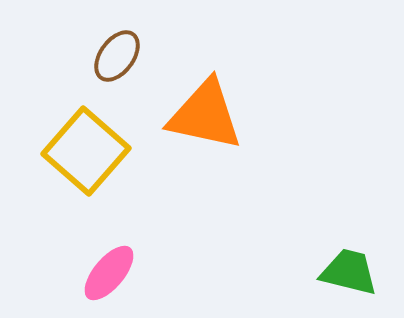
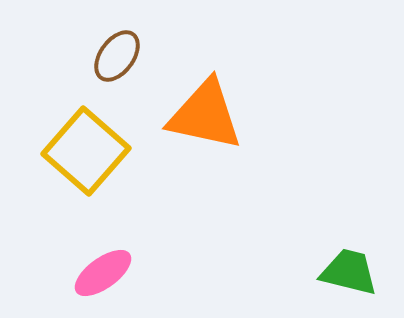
pink ellipse: moved 6 px left; rotated 14 degrees clockwise
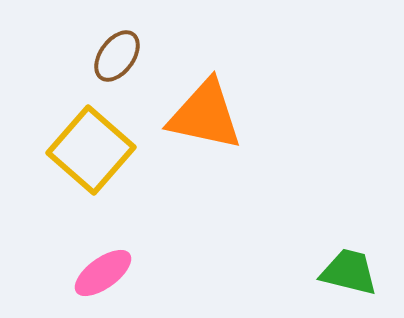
yellow square: moved 5 px right, 1 px up
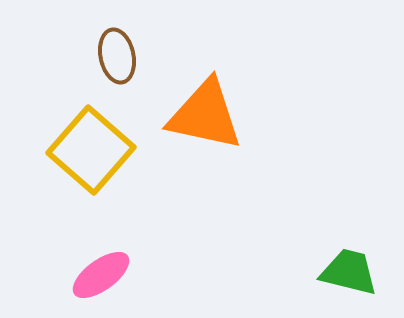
brown ellipse: rotated 48 degrees counterclockwise
pink ellipse: moved 2 px left, 2 px down
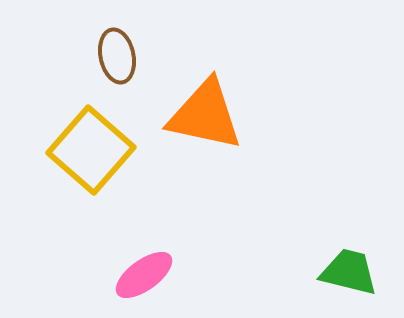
pink ellipse: moved 43 px right
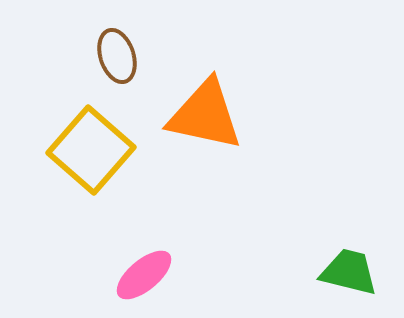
brown ellipse: rotated 6 degrees counterclockwise
pink ellipse: rotated 4 degrees counterclockwise
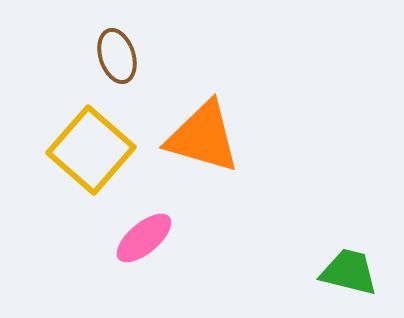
orange triangle: moved 2 px left, 22 px down; rotated 4 degrees clockwise
pink ellipse: moved 37 px up
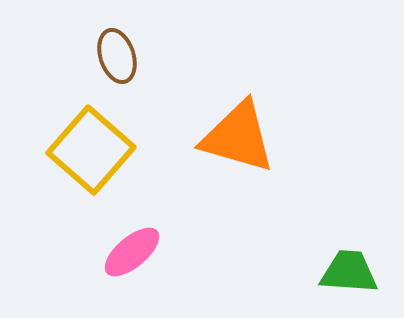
orange triangle: moved 35 px right
pink ellipse: moved 12 px left, 14 px down
green trapezoid: rotated 10 degrees counterclockwise
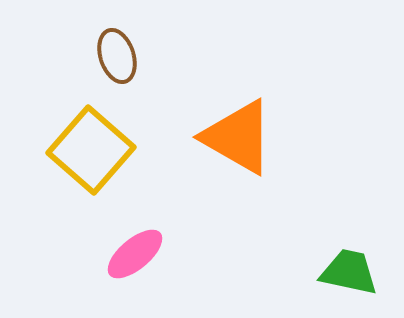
orange triangle: rotated 14 degrees clockwise
pink ellipse: moved 3 px right, 2 px down
green trapezoid: rotated 8 degrees clockwise
